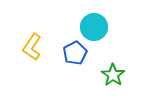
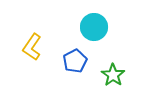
blue pentagon: moved 8 px down
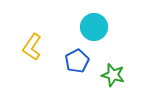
blue pentagon: moved 2 px right
green star: rotated 20 degrees counterclockwise
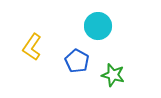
cyan circle: moved 4 px right, 1 px up
blue pentagon: rotated 15 degrees counterclockwise
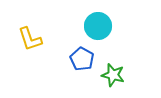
yellow L-shape: moved 2 px left, 8 px up; rotated 52 degrees counterclockwise
blue pentagon: moved 5 px right, 2 px up
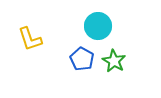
green star: moved 1 px right, 14 px up; rotated 15 degrees clockwise
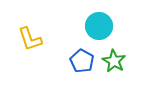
cyan circle: moved 1 px right
blue pentagon: moved 2 px down
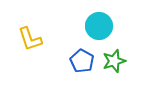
green star: rotated 25 degrees clockwise
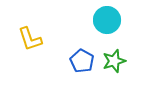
cyan circle: moved 8 px right, 6 px up
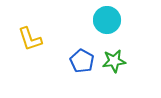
green star: rotated 10 degrees clockwise
